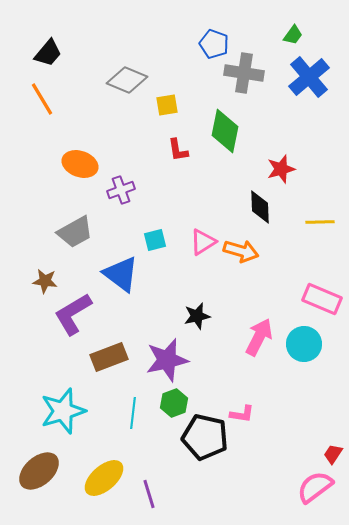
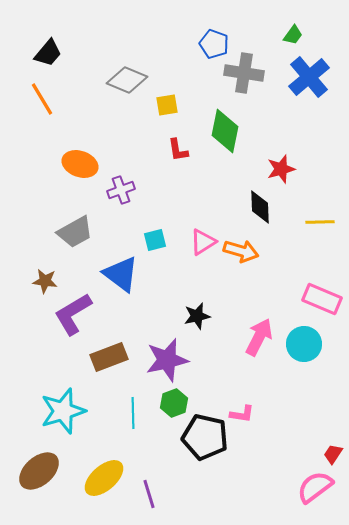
cyan line: rotated 8 degrees counterclockwise
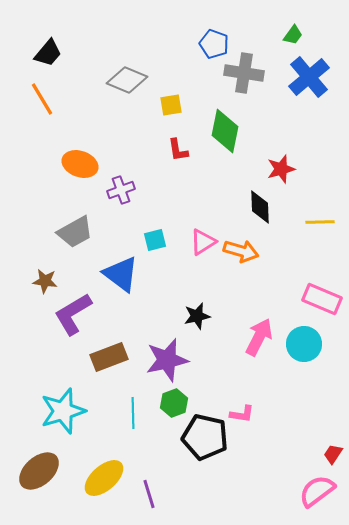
yellow square: moved 4 px right
pink semicircle: moved 2 px right, 4 px down
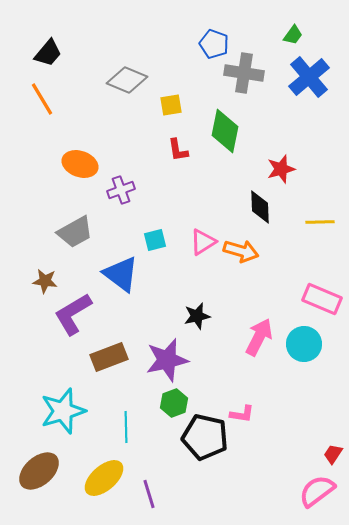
cyan line: moved 7 px left, 14 px down
